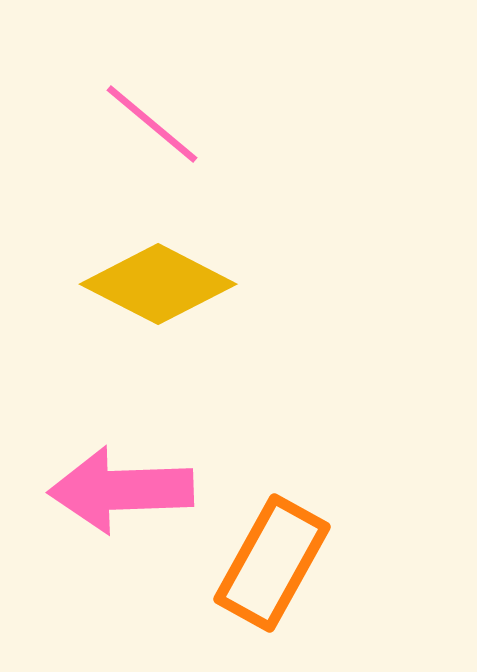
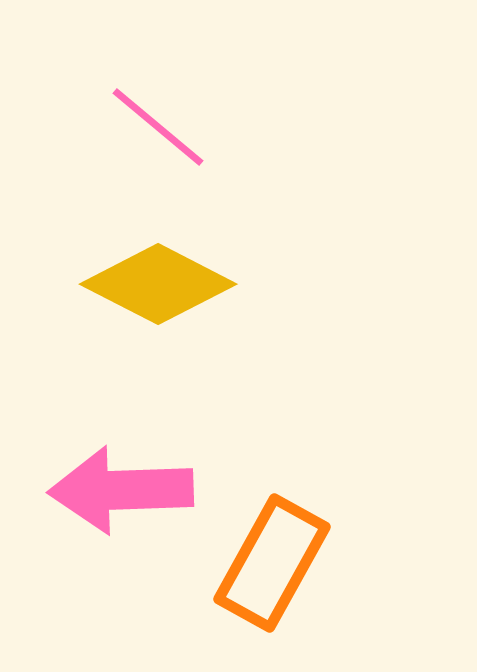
pink line: moved 6 px right, 3 px down
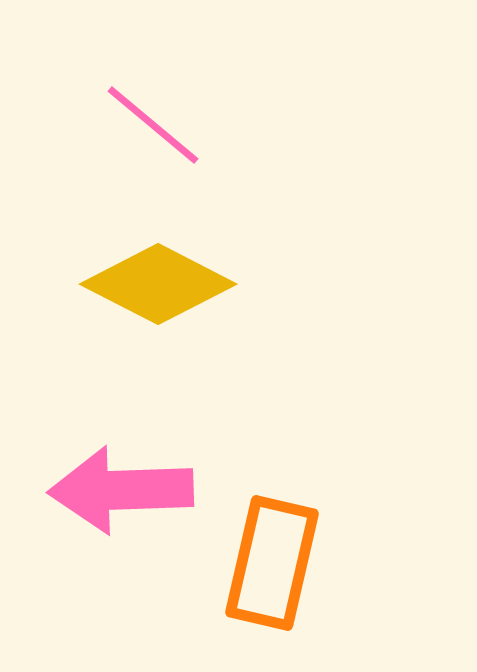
pink line: moved 5 px left, 2 px up
orange rectangle: rotated 16 degrees counterclockwise
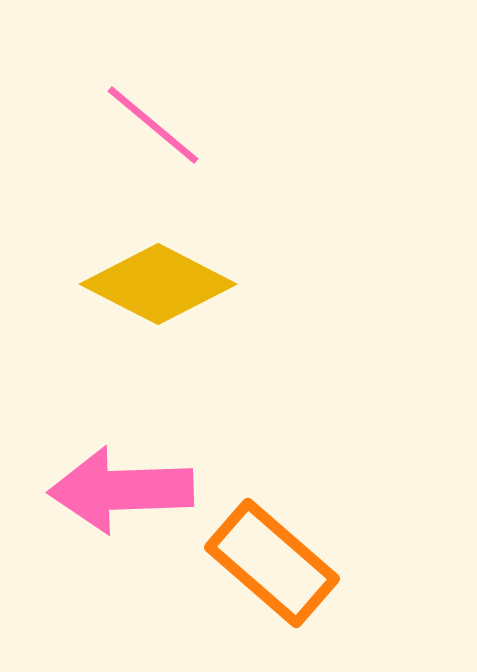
orange rectangle: rotated 62 degrees counterclockwise
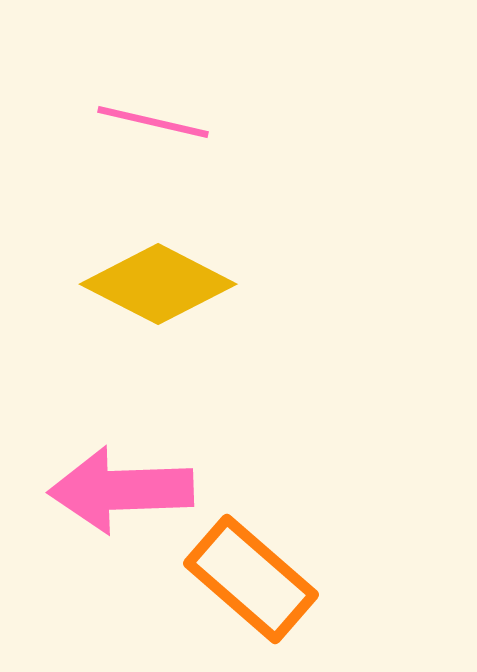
pink line: moved 3 px up; rotated 27 degrees counterclockwise
orange rectangle: moved 21 px left, 16 px down
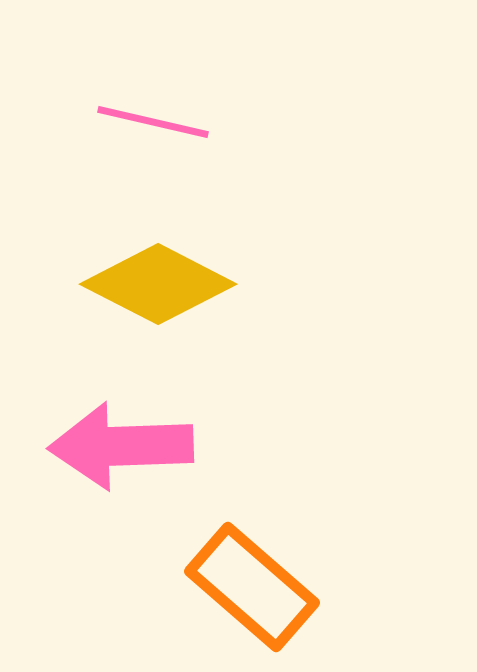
pink arrow: moved 44 px up
orange rectangle: moved 1 px right, 8 px down
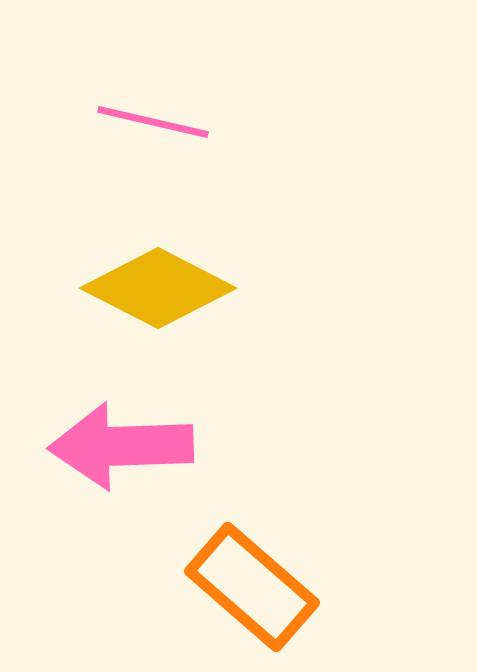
yellow diamond: moved 4 px down
